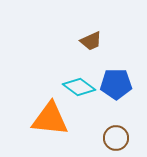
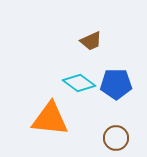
cyan diamond: moved 4 px up
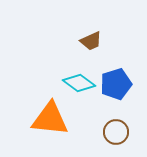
blue pentagon: rotated 16 degrees counterclockwise
brown circle: moved 6 px up
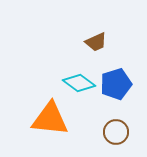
brown trapezoid: moved 5 px right, 1 px down
